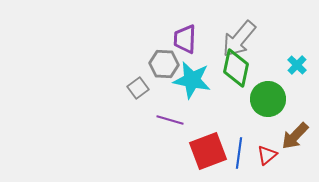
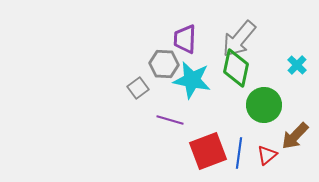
green circle: moved 4 px left, 6 px down
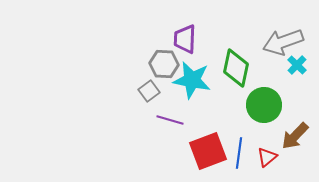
gray arrow: moved 44 px right, 3 px down; rotated 30 degrees clockwise
gray square: moved 11 px right, 3 px down
red triangle: moved 2 px down
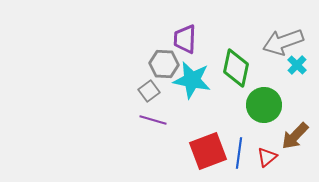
purple line: moved 17 px left
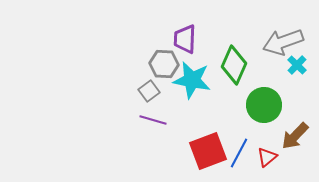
green diamond: moved 2 px left, 3 px up; rotated 12 degrees clockwise
blue line: rotated 20 degrees clockwise
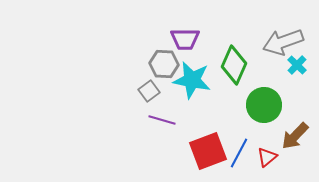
purple trapezoid: rotated 92 degrees counterclockwise
purple line: moved 9 px right
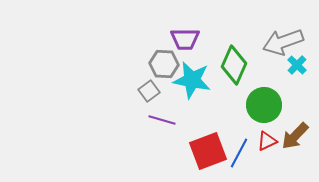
red triangle: moved 16 px up; rotated 15 degrees clockwise
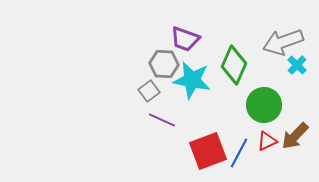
purple trapezoid: rotated 20 degrees clockwise
purple line: rotated 8 degrees clockwise
